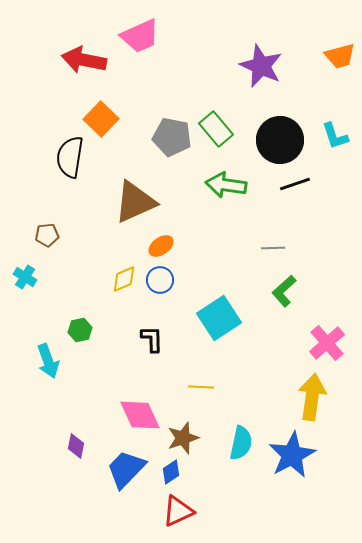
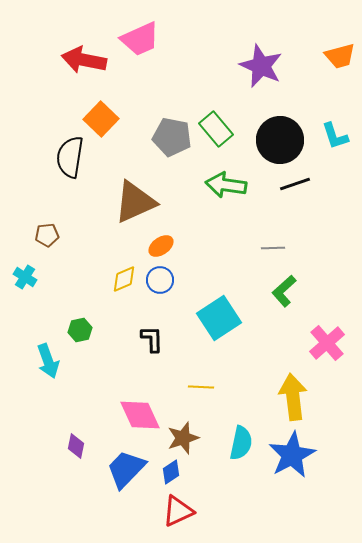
pink trapezoid: moved 3 px down
yellow arrow: moved 19 px left; rotated 15 degrees counterclockwise
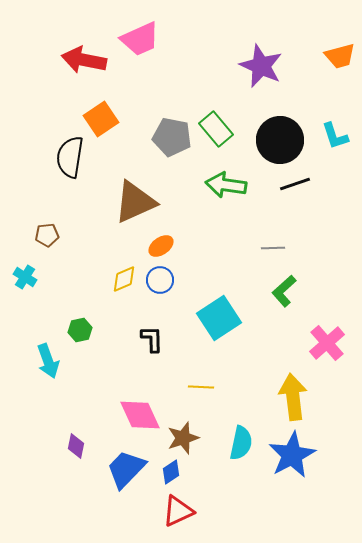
orange square: rotated 12 degrees clockwise
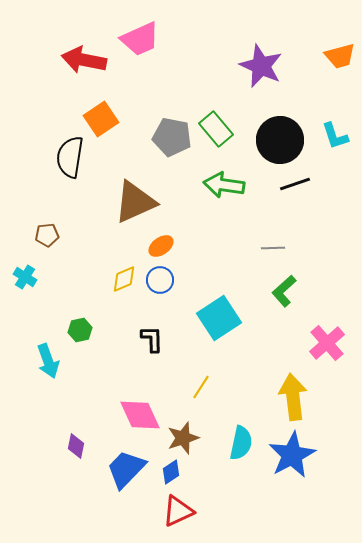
green arrow: moved 2 px left
yellow line: rotated 60 degrees counterclockwise
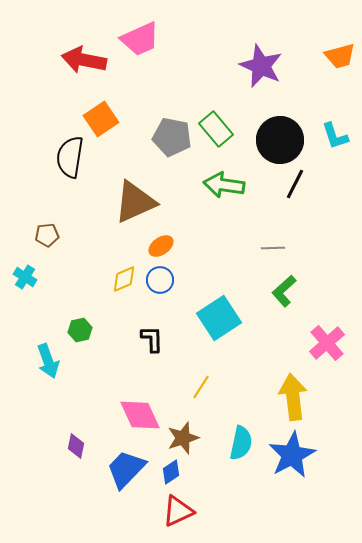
black line: rotated 44 degrees counterclockwise
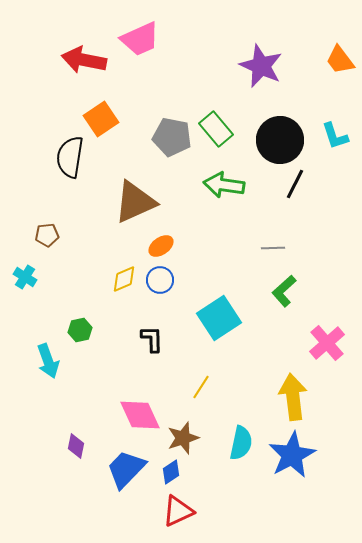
orange trapezoid: moved 4 px down; rotated 68 degrees clockwise
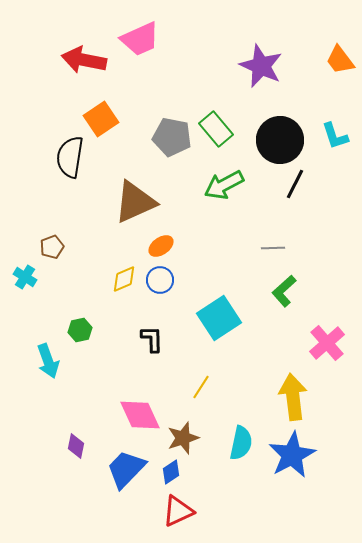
green arrow: rotated 36 degrees counterclockwise
brown pentagon: moved 5 px right, 12 px down; rotated 15 degrees counterclockwise
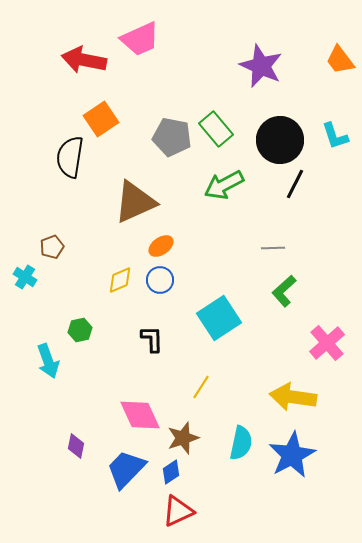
yellow diamond: moved 4 px left, 1 px down
yellow arrow: rotated 75 degrees counterclockwise
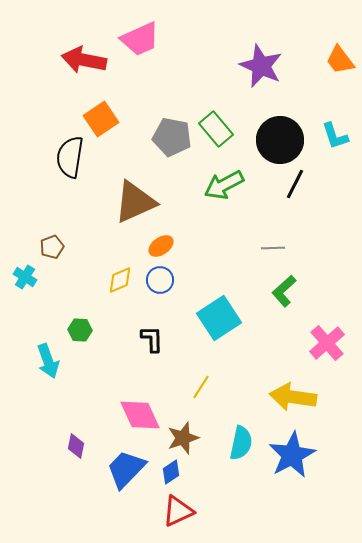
green hexagon: rotated 15 degrees clockwise
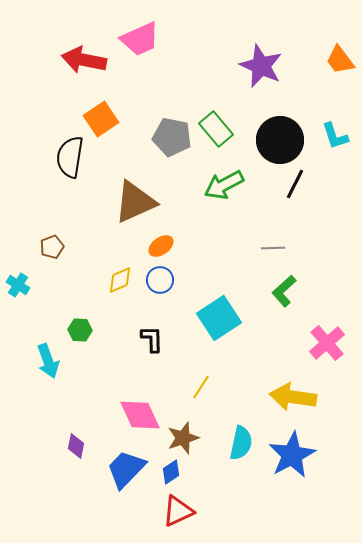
cyan cross: moved 7 px left, 8 px down
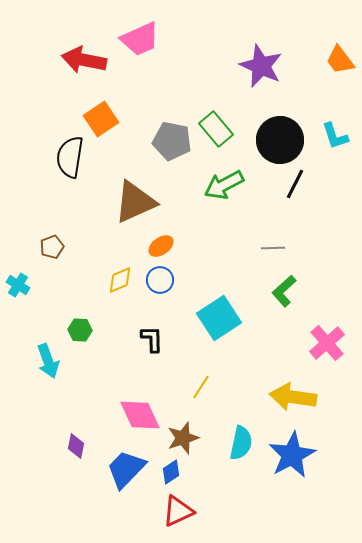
gray pentagon: moved 4 px down
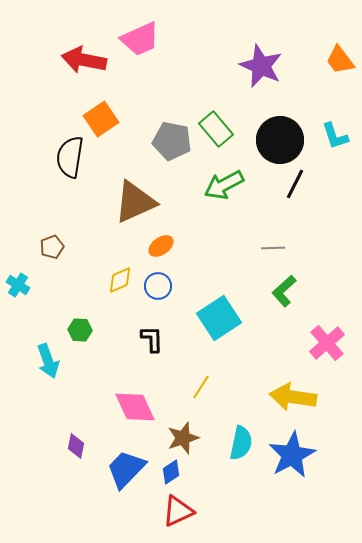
blue circle: moved 2 px left, 6 px down
pink diamond: moved 5 px left, 8 px up
